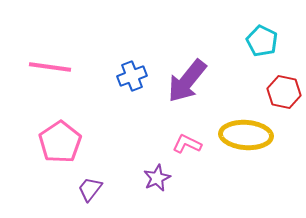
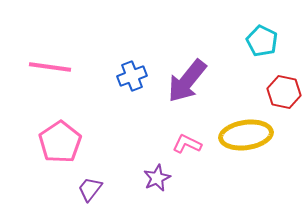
yellow ellipse: rotated 12 degrees counterclockwise
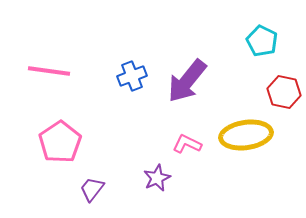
pink line: moved 1 px left, 4 px down
purple trapezoid: moved 2 px right
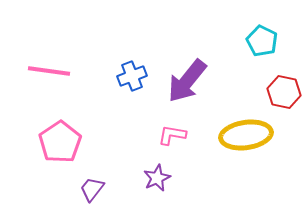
pink L-shape: moved 15 px left, 9 px up; rotated 16 degrees counterclockwise
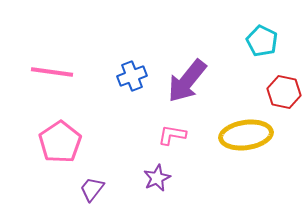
pink line: moved 3 px right, 1 px down
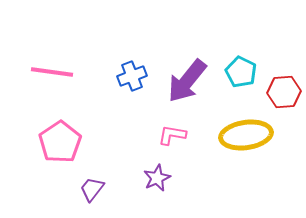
cyan pentagon: moved 21 px left, 31 px down
red hexagon: rotated 16 degrees counterclockwise
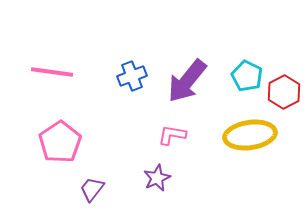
cyan pentagon: moved 6 px right, 4 px down
red hexagon: rotated 24 degrees counterclockwise
yellow ellipse: moved 4 px right
